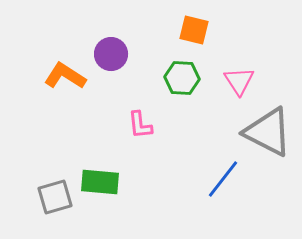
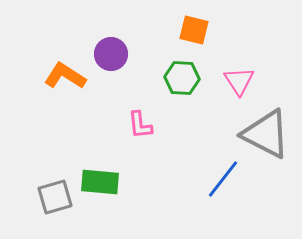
gray triangle: moved 2 px left, 2 px down
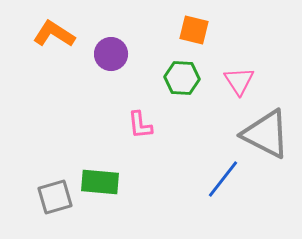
orange L-shape: moved 11 px left, 42 px up
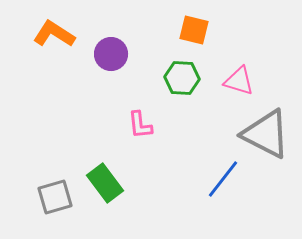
pink triangle: rotated 40 degrees counterclockwise
green rectangle: moved 5 px right, 1 px down; rotated 48 degrees clockwise
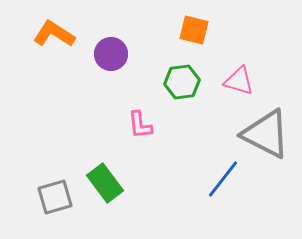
green hexagon: moved 4 px down; rotated 12 degrees counterclockwise
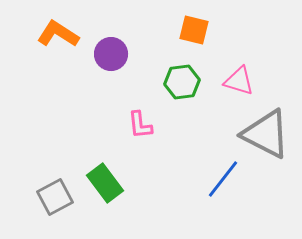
orange L-shape: moved 4 px right
gray square: rotated 12 degrees counterclockwise
